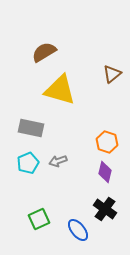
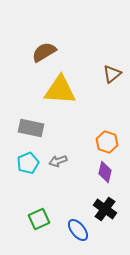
yellow triangle: rotated 12 degrees counterclockwise
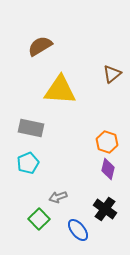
brown semicircle: moved 4 px left, 6 px up
gray arrow: moved 36 px down
purple diamond: moved 3 px right, 3 px up
green square: rotated 20 degrees counterclockwise
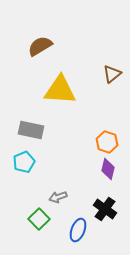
gray rectangle: moved 2 px down
cyan pentagon: moved 4 px left, 1 px up
blue ellipse: rotated 60 degrees clockwise
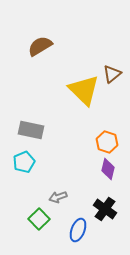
yellow triangle: moved 24 px right; rotated 40 degrees clockwise
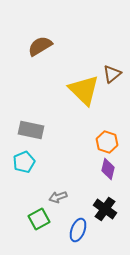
green square: rotated 15 degrees clockwise
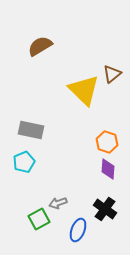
purple diamond: rotated 10 degrees counterclockwise
gray arrow: moved 6 px down
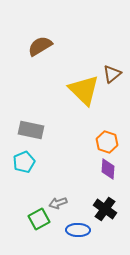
blue ellipse: rotated 70 degrees clockwise
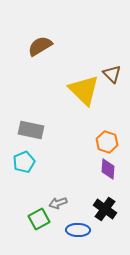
brown triangle: rotated 36 degrees counterclockwise
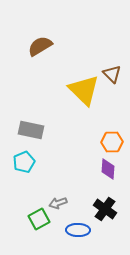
orange hexagon: moved 5 px right; rotated 20 degrees counterclockwise
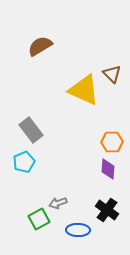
yellow triangle: rotated 20 degrees counterclockwise
gray rectangle: rotated 40 degrees clockwise
black cross: moved 2 px right, 1 px down
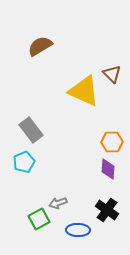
yellow triangle: moved 1 px down
